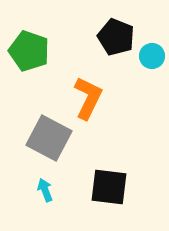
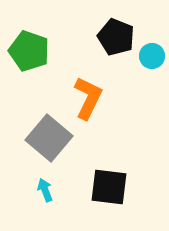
gray square: rotated 12 degrees clockwise
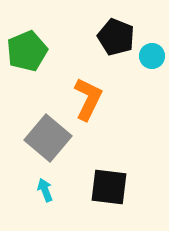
green pentagon: moved 2 px left; rotated 30 degrees clockwise
orange L-shape: moved 1 px down
gray square: moved 1 px left
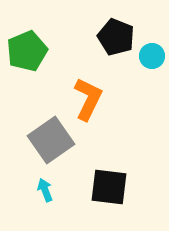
gray square: moved 3 px right, 2 px down; rotated 15 degrees clockwise
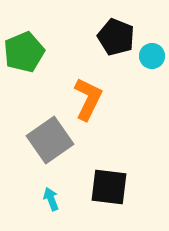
green pentagon: moved 3 px left, 1 px down
gray square: moved 1 px left
cyan arrow: moved 6 px right, 9 px down
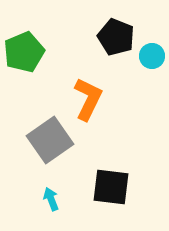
black square: moved 2 px right
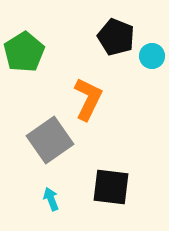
green pentagon: rotated 9 degrees counterclockwise
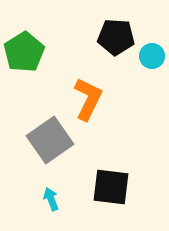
black pentagon: rotated 18 degrees counterclockwise
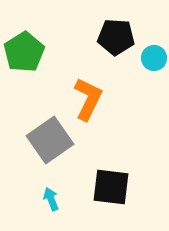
cyan circle: moved 2 px right, 2 px down
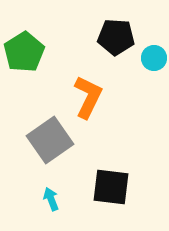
orange L-shape: moved 2 px up
